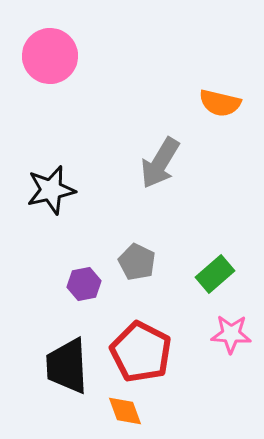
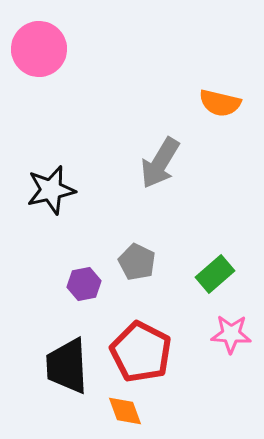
pink circle: moved 11 px left, 7 px up
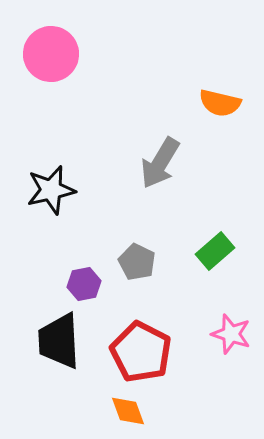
pink circle: moved 12 px right, 5 px down
green rectangle: moved 23 px up
pink star: rotated 15 degrees clockwise
black trapezoid: moved 8 px left, 25 px up
orange diamond: moved 3 px right
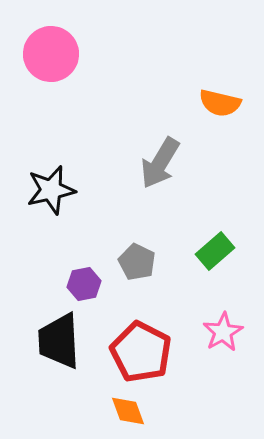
pink star: moved 8 px left, 2 px up; rotated 24 degrees clockwise
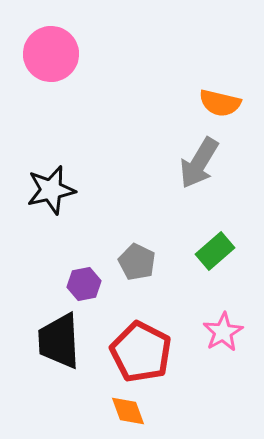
gray arrow: moved 39 px right
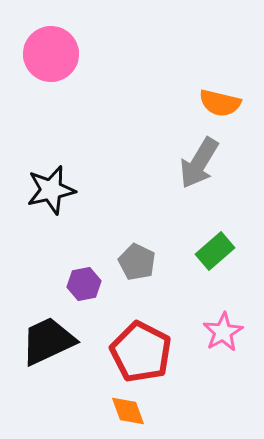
black trapezoid: moved 11 px left; rotated 68 degrees clockwise
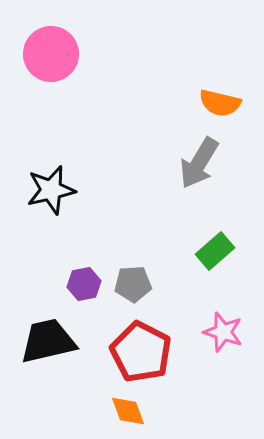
gray pentagon: moved 4 px left, 22 px down; rotated 30 degrees counterclockwise
pink star: rotated 24 degrees counterclockwise
black trapezoid: rotated 12 degrees clockwise
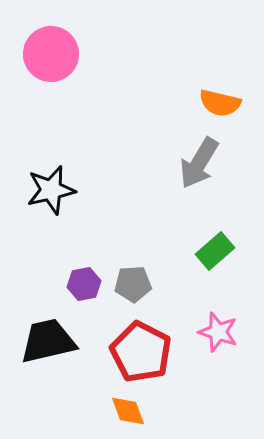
pink star: moved 5 px left
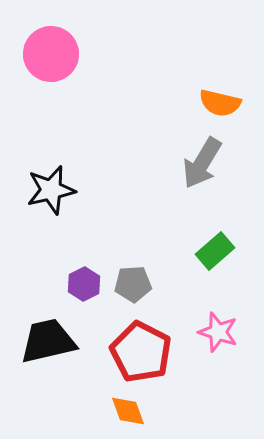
gray arrow: moved 3 px right
purple hexagon: rotated 16 degrees counterclockwise
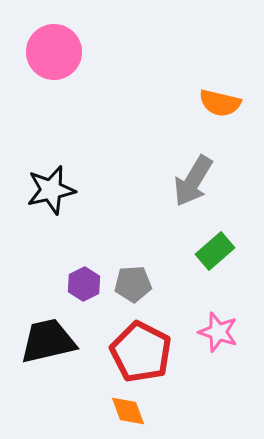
pink circle: moved 3 px right, 2 px up
gray arrow: moved 9 px left, 18 px down
